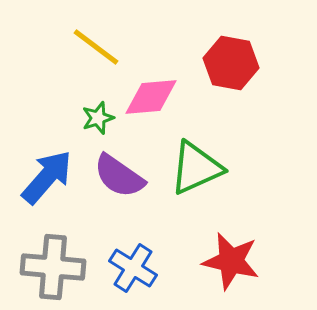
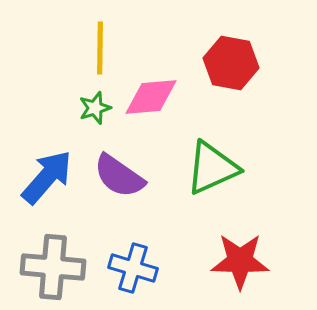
yellow line: moved 4 px right, 1 px down; rotated 54 degrees clockwise
green star: moved 3 px left, 10 px up
green triangle: moved 16 px right
red star: moved 9 px right; rotated 12 degrees counterclockwise
blue cross: rotated 15 degrees counterclockwise
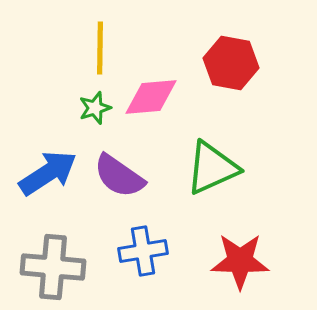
blue arrow: moved 1 px right, 4 px up; rotated 16 degrees clockwise
blue cross: moved 10 px right, 17 px up; rotated 27 degrees counterclockwise
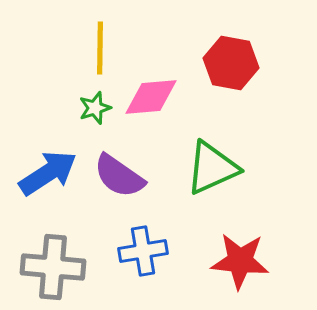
red star: rotated 4 degrees clockwise
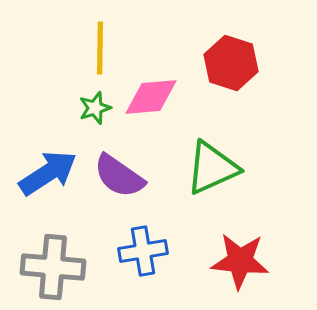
red hexagon: rotated 8 degrees clockwise
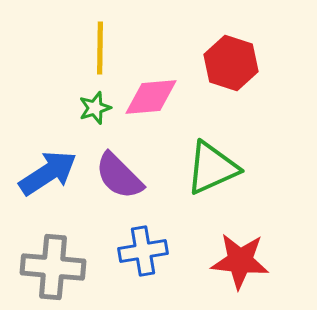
purple semicircle: rotated 10 degrees clockwise
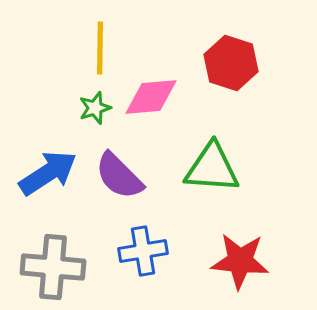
green triangle: rotated 28 degrees clockwise
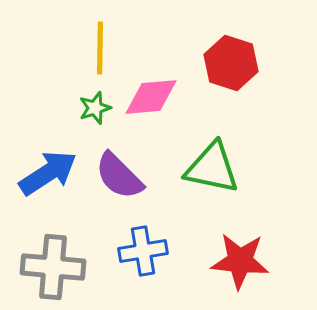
green triangle: rotated 8 degrees clockwise
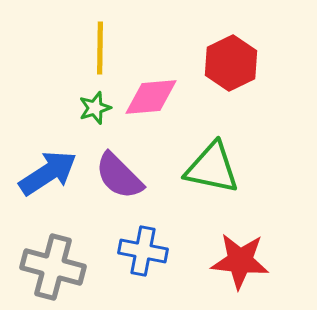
red hexagon: rotated 16 degrees clockwise
blue cross: rotated 21 degrees clockwise
gray cross: rotated 10 degrees clockwise
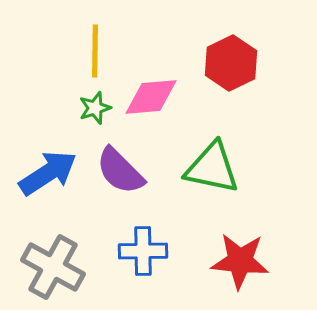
yellow line: moved 5 px left, 3 px down
purple semicircle: moved 1 px right, 5 px up
blue cross: rotated 12 degrees counterclockwise
gray cross: rotated 14 degrees clockwise
